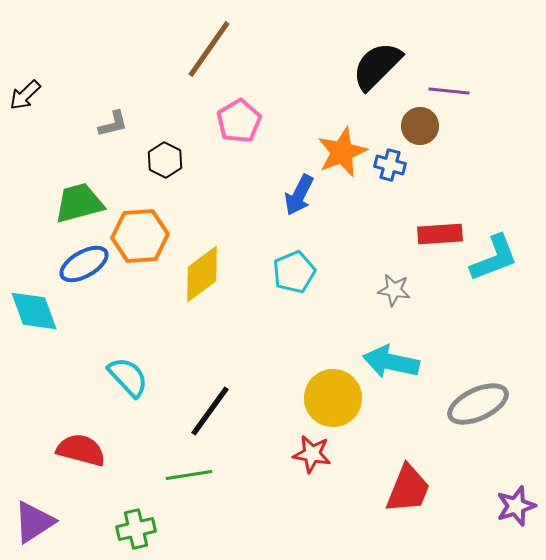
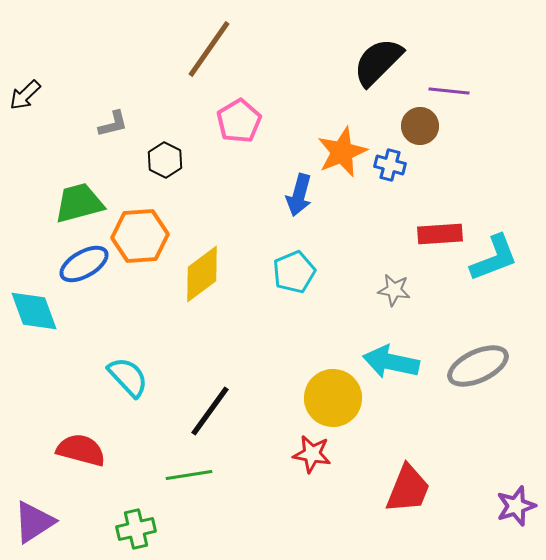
black semicircle: moved 1 px right, 4 px up
blue arrow: rotated 12 degrees counterclockwise
gray ellipse: moved 38 px up
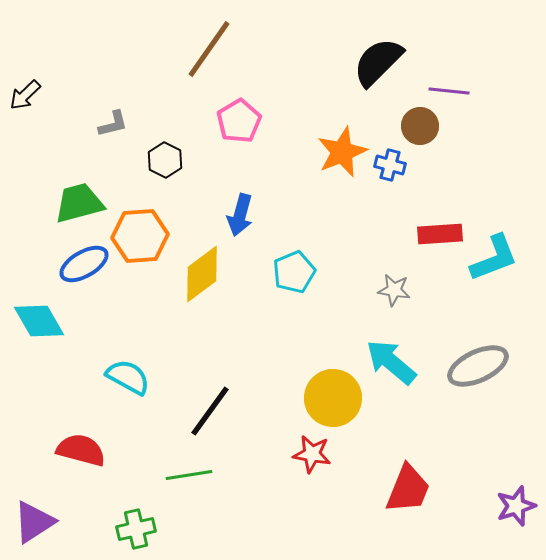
blue arrow: moved 59 px left, 20 px down
cyan diamond: moved 5 px right, 10 px down; rotated 10 degrees counterclockwise
cyan arrow: rotated 28 degrees clockwise
cyan semicircle: rotated 18 degrees counterclockwise
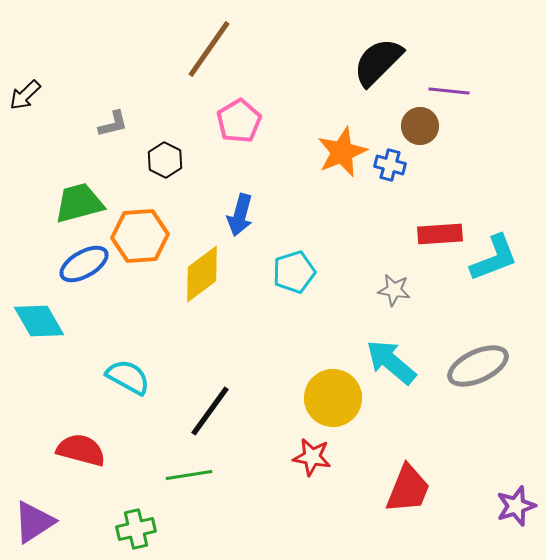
cyan pentagon: rotated 6 degrees clockwise
red star: moved 3 px down
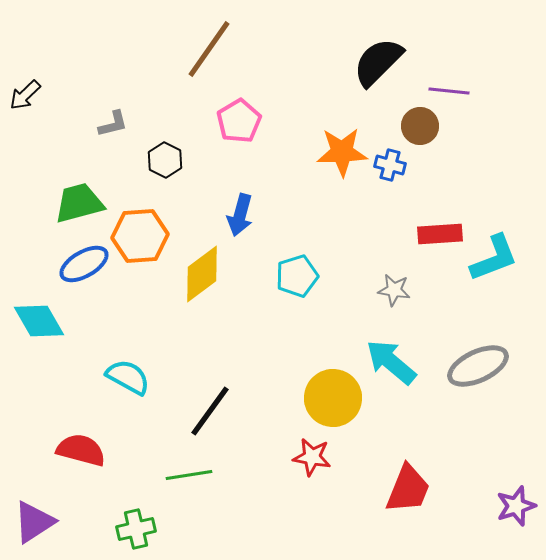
orange star: rotated 21 degrees clockwise
cyan pentagon: moved 3 px right, 4 px down
